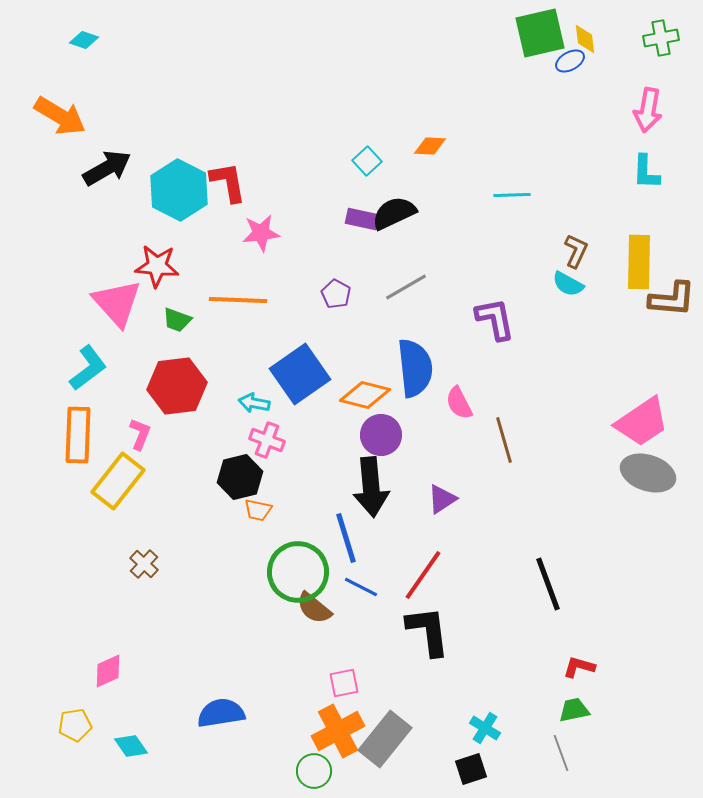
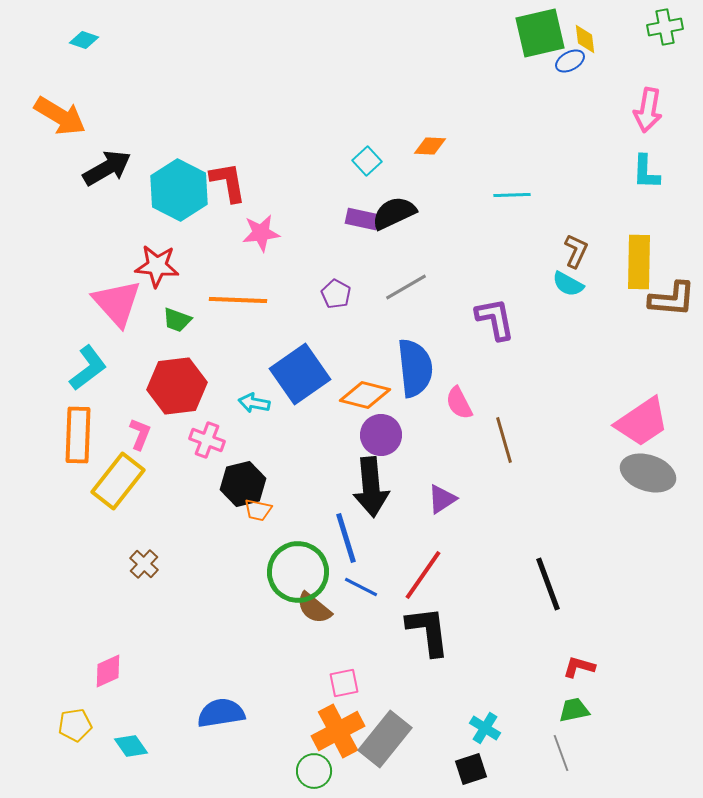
green cross at (661, 38): moved 4 px right, 11 px up
pink cross at (267, 440): moved 60 px left
black hexagon at (240, 477): moved 3 px right, 7 px down
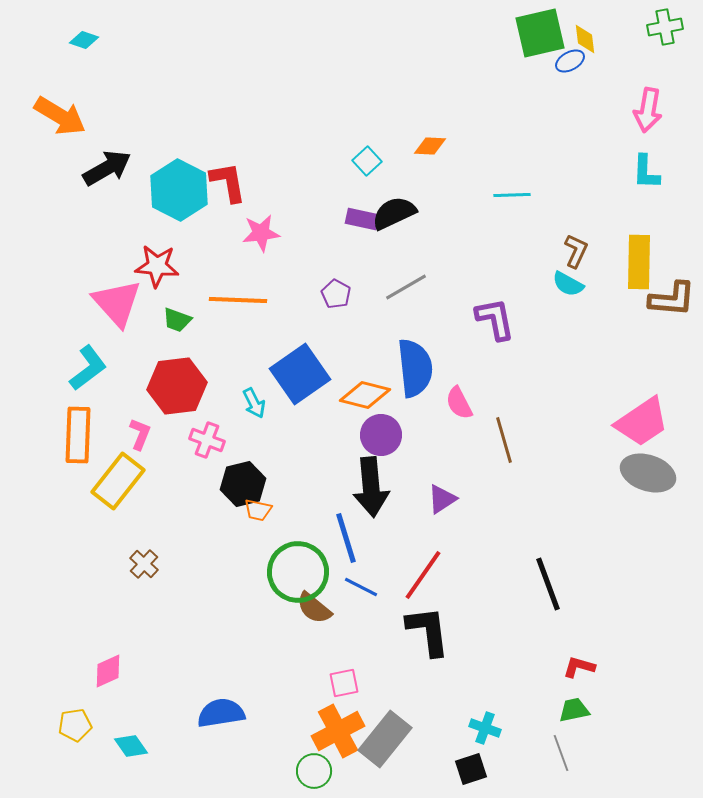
cyan arrow at (254, 403): rotated 128 degrees counterclockwise
cyan cross at (485, 728): rotated 12 degrees counterclockwise
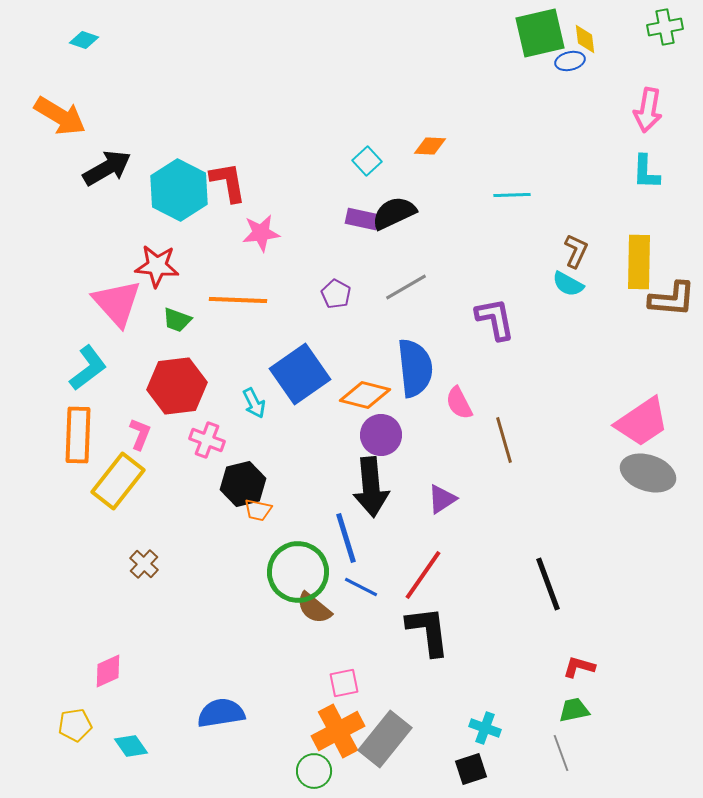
blue ellipse at (570, 61): rotated 16 degrees clockwise
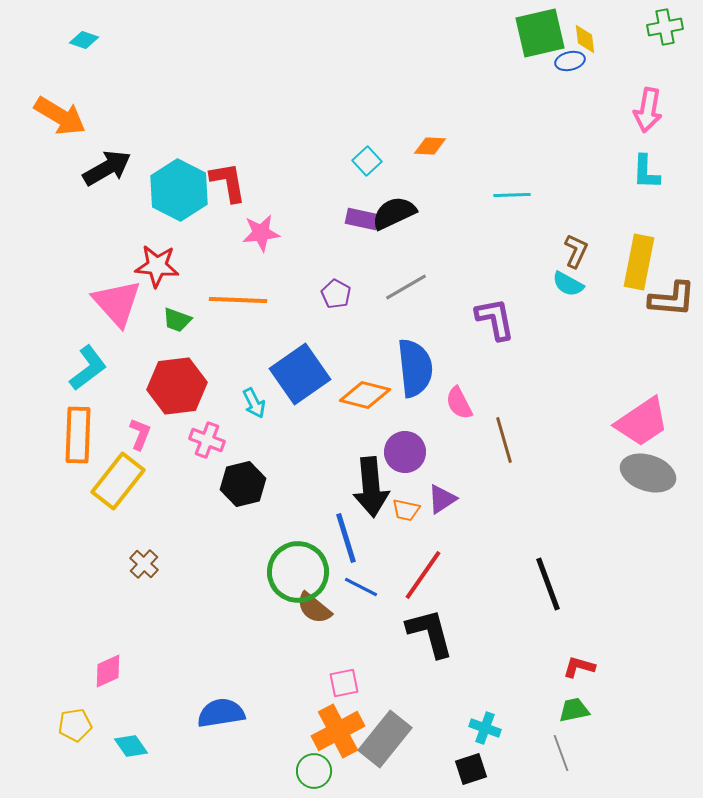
yellow rectangle at (639, 262): rotated 10 degrees clockwise
purple circle at (381, 435): moved 24 px right, 17 px down
orange trapezoid at (258, 510): moved 148 px right
black L-shape at (428, 631): moved 2 px right, 2 px down; rotated 8 degrees counterclockwise
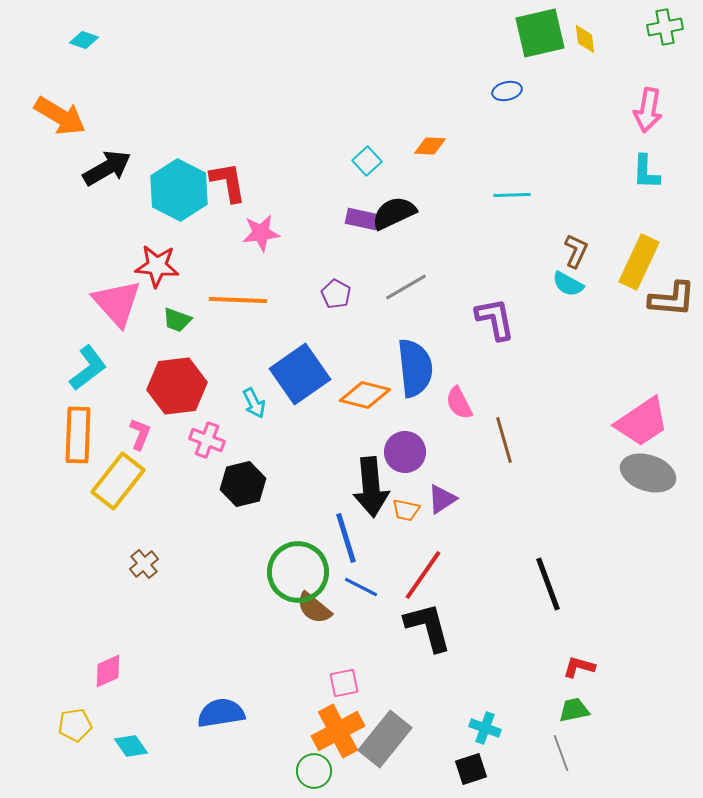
blue ellipse at (570, 61): moved 63 px left, 30 px down
yellow rectangle at (639, 262): rotated 14 degrees clockwise
brown cross at (144, 564): rotated 8 degrees clockwise
black L-shape at (430, 633): moved 2 px left, 6 px up
